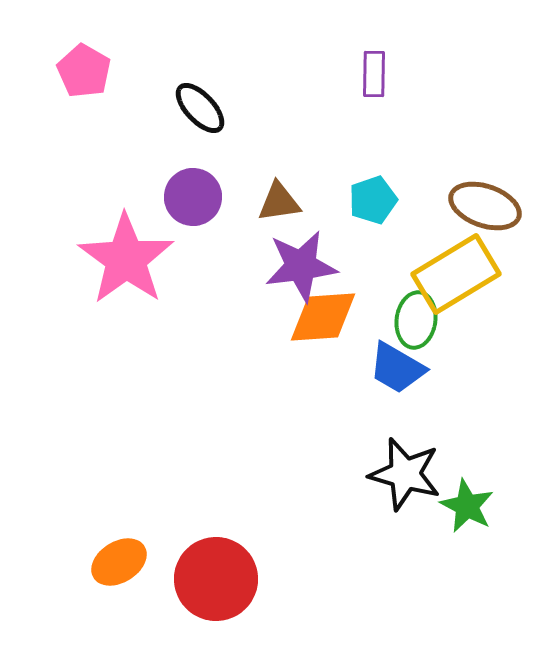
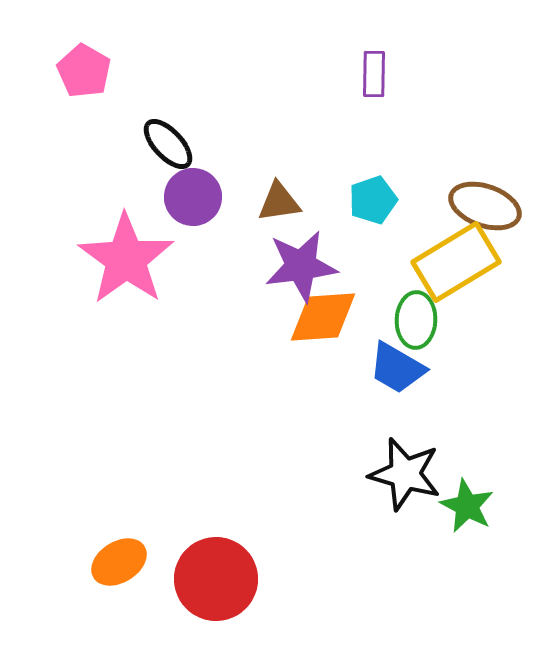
black ellipse: moved 32 px left, 36 px down
yellow rectangle: moved 12 px up
green ellipse: rotated 6 degrees counterclockwise
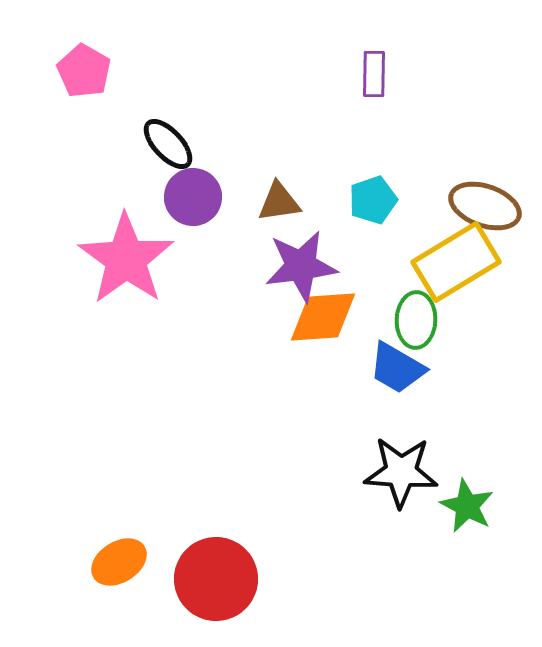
black star: moved 4 px left, 2 px up; rotated 12 degrees counterclockwise
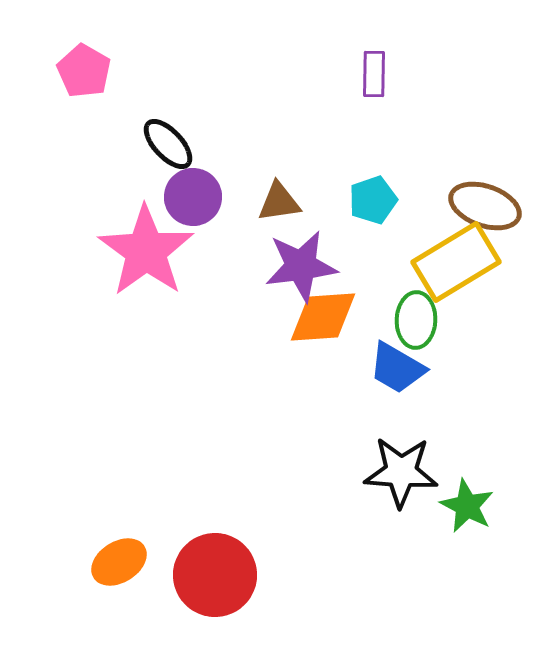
pink star: moved 20 px right, 8 px up
red circle: moved 1 px left, 4 px up
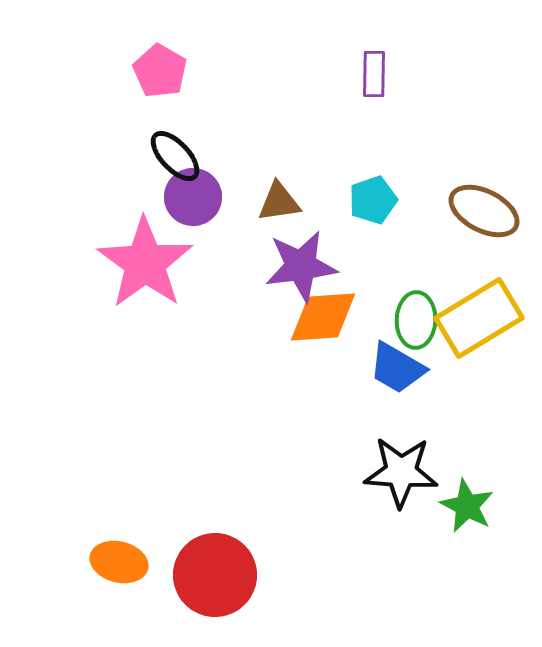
pink pentagon: moved 76 px right
black ellipse: moved 7 px right, 12 px down
brown ellipse: moved 1 px left, 5 px down; rotated 8 degrees clockwise
pink star: moved 1 px left, 12 px down
yellow rectangle: moved 23 px right, 56 px down
orange ellipse: rotated 46 degrees clockwise
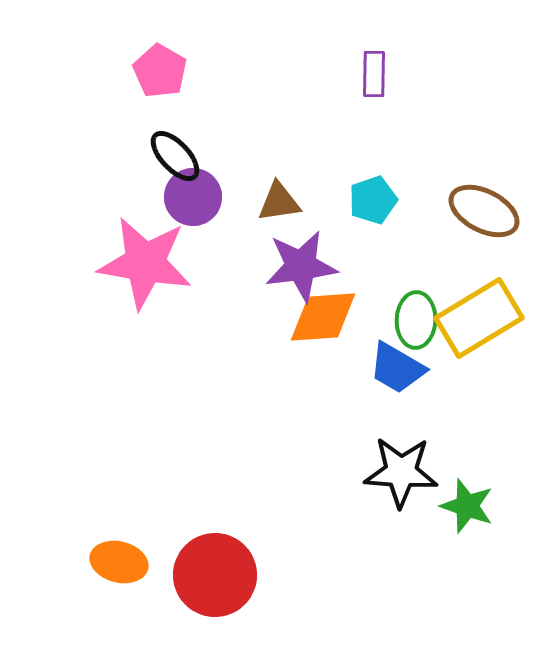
pink star: rotated 26 degrees counterclockwise
green star: rotated 8 degrees counterclockwise
